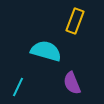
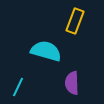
purple semicircle: rotated 20 degrees clockwise
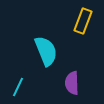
yellow rectangle: moved 8 px right
cyan semicircle: rotated 52 degrees clockwise
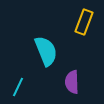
yellow rectangle: moved 1 px right, 1 px down
purple semicircle: moved 1 px up
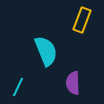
yellow rectangle: moved 2 px left, 2 px up
purple semicircle: moved 1 px right, 1 px down
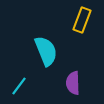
cyan line: moved 1 px right, 1 px up; rotated 12 degrees clockwise
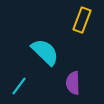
cyan semicircle: moved 1 px left, 1 px down; rotated 24 degrees counterclockwise
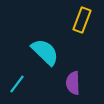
cyan line: moved 2 px left, 2 px up
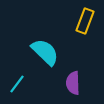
yellow rectangle: moved 3 px right, 1 px down
